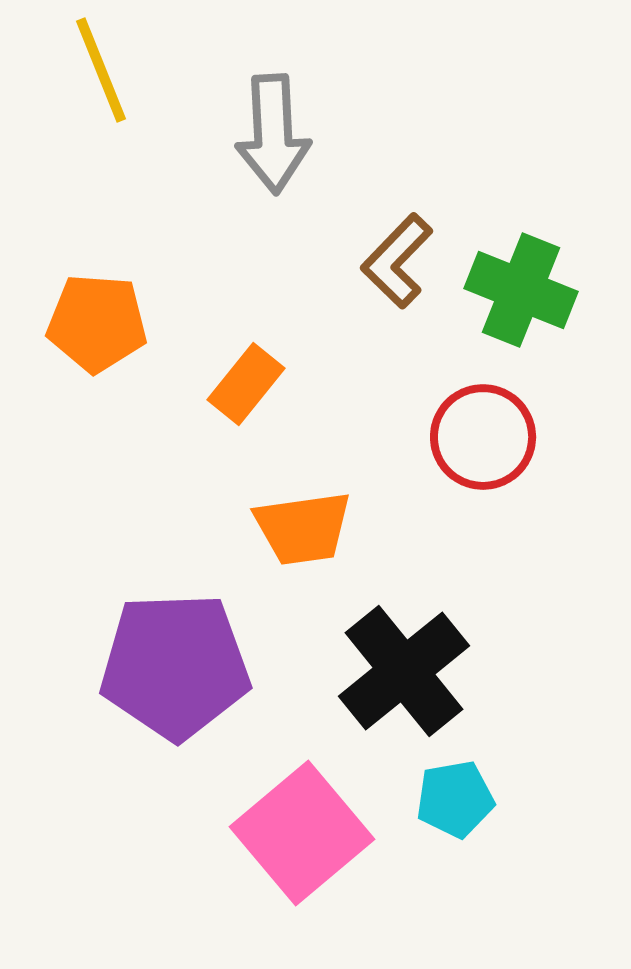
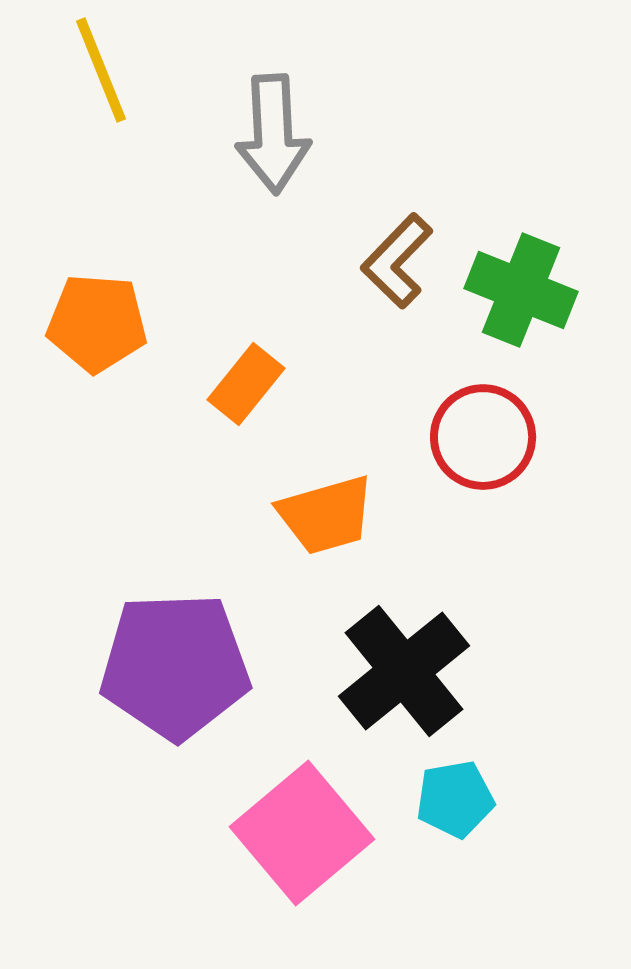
orange trapezoid: moved 23 px right, 13 px up; rotated 8 degrees counterclockwise
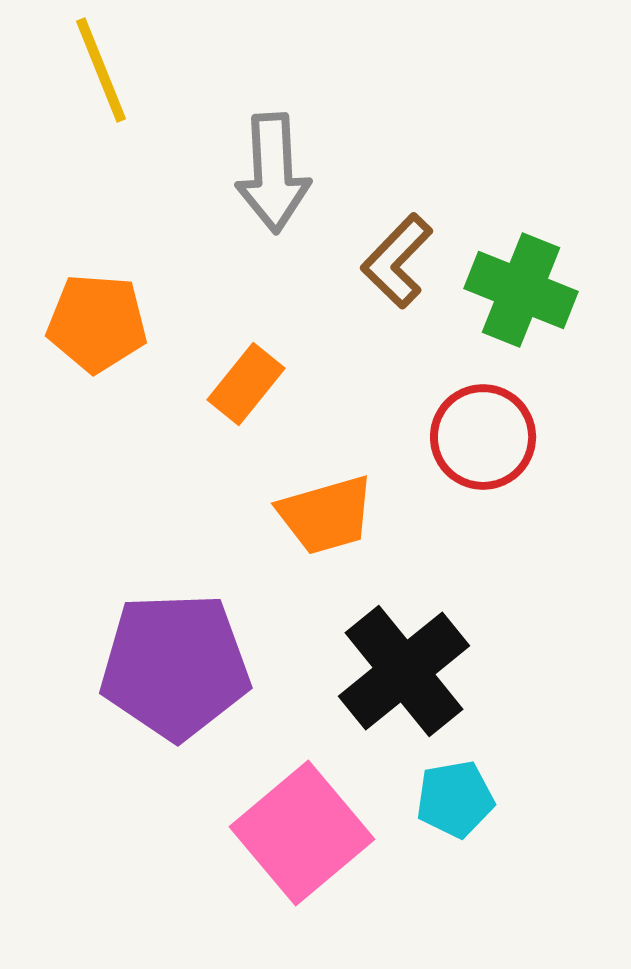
gray arrow: moved 39 px down
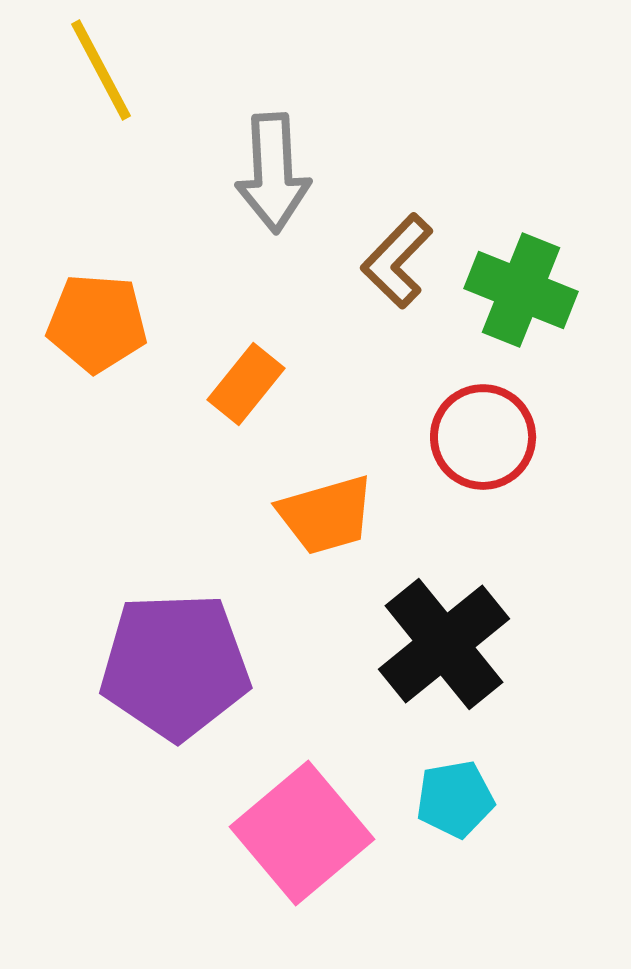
yellow line: rotated 6 degrees counterclockwise
black cross: moved 40 px right, 27 px up
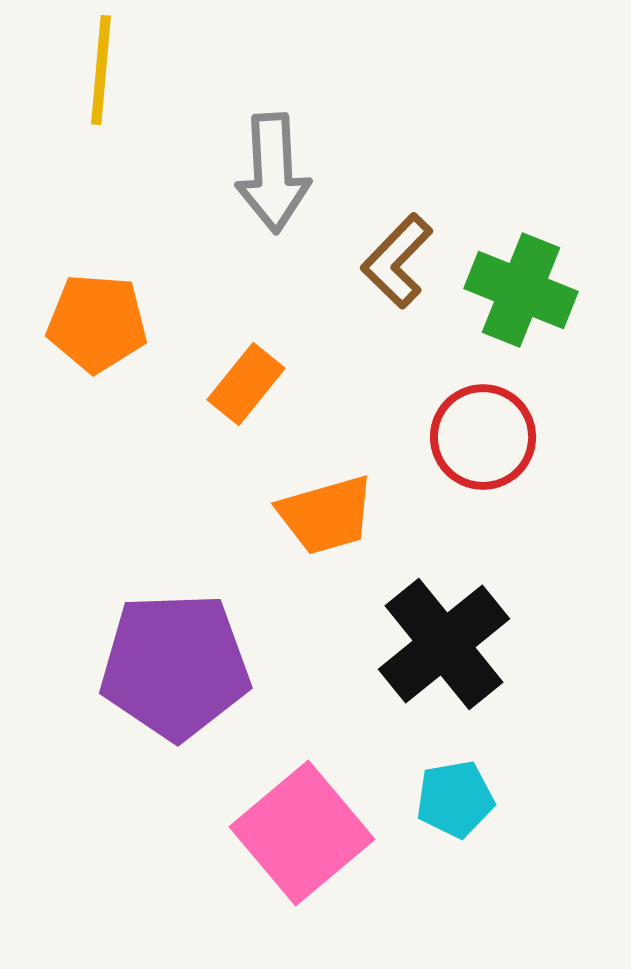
yellow line: rotated 33 degrees clockwise
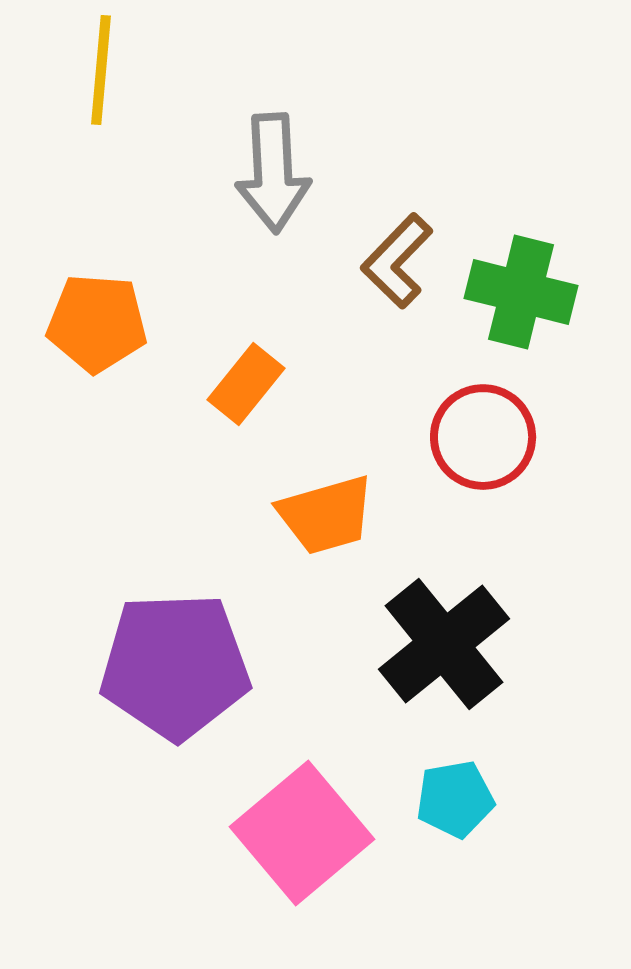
green cross: moved 2 px down; rotated 8 degrees counterclockwise
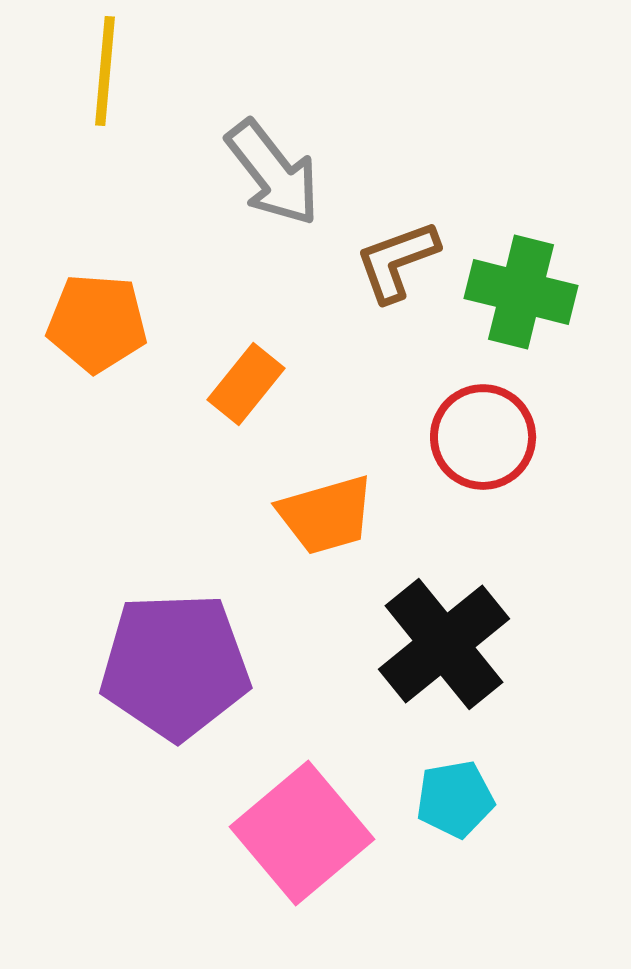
yellow line: moved 4 px right, 1 px down
gray arrow: rotated 35 degrees counterclockwise
brown L-shape: rotated 26 degrees clockwise
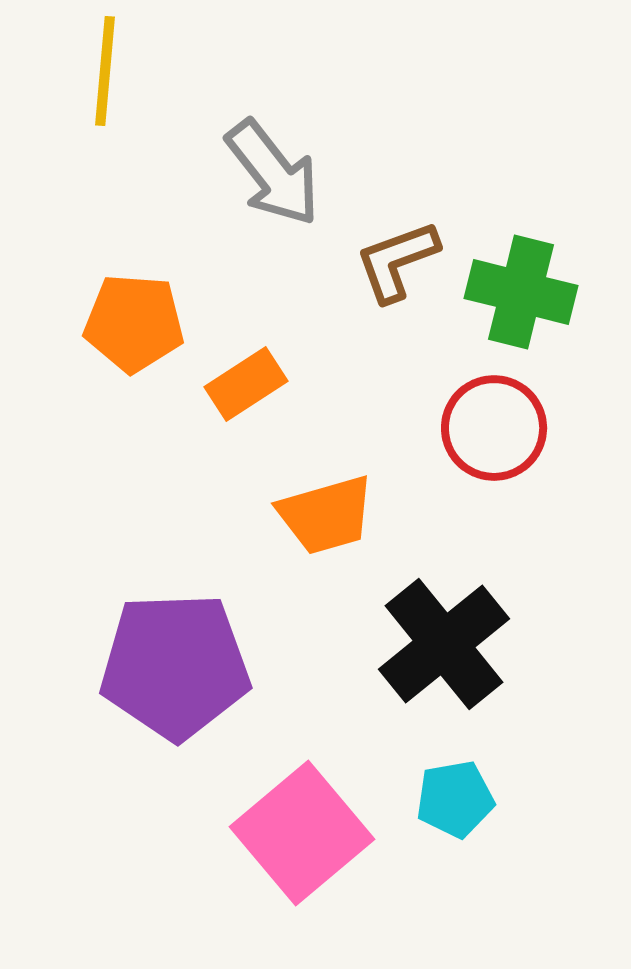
orange pentagon: moved 37 px right
orange rectangle: rotated 18 degrees clockwise
red circle: moved 11 px right, 9 px up
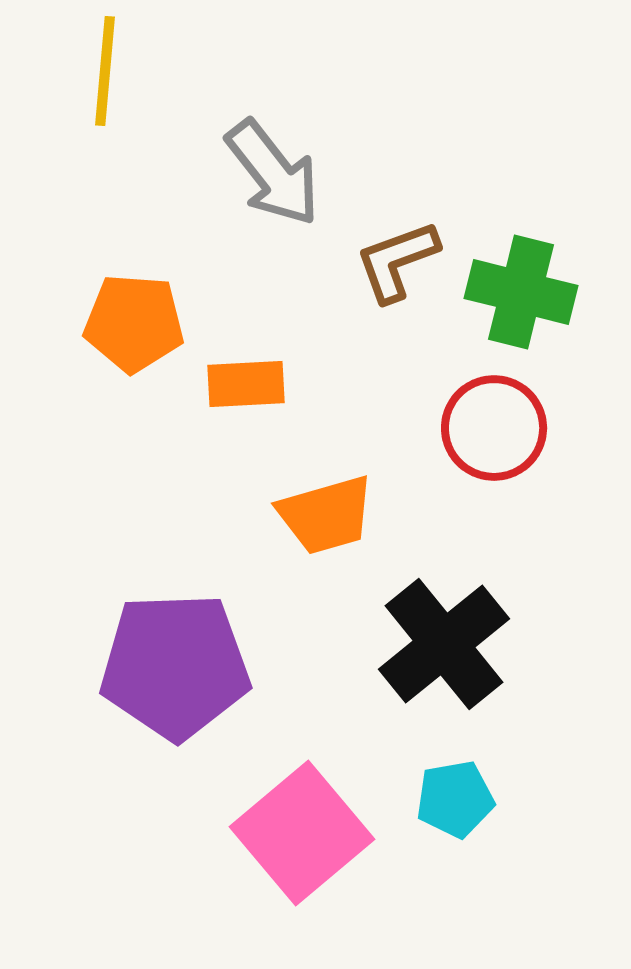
orange rectangle: rotated 30 degrees clockwise
